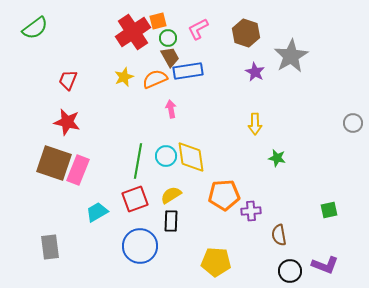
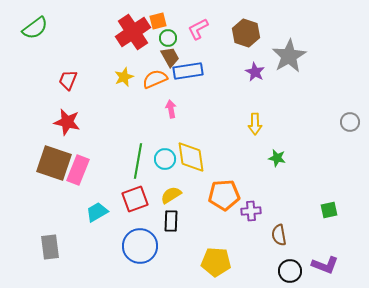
gray star: moved 2 px left
gray circle: moved 3 px left, 1 px up
cyan circle: moved 1 px left, 3 px down
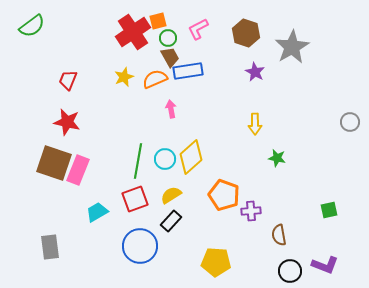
green semicircle: moved 3 px left, 2 px up
gray star: moved 3 px right, 9 px up
yellow diamond: rotated 56 degrees clockwise
orange pentagon: rotated 24 degrees clockwise
black rectangle: rotated 40 degrees clockwise
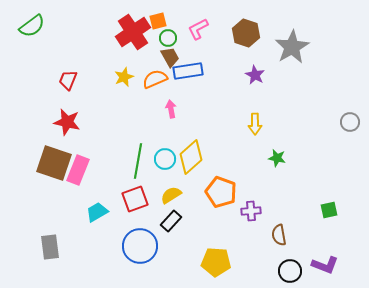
purple star: moved 3 px down
orange pentagon: moved 3 px left, 3 px up
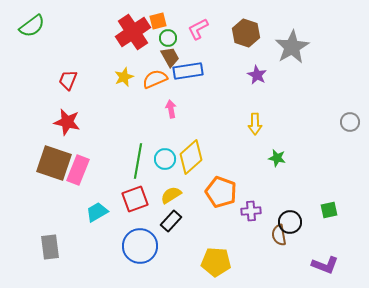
purple star: moved 2 px right
black circle: moved 49 px up
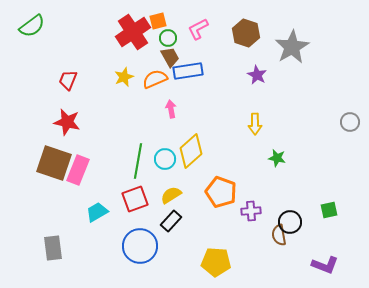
yellow diamond: moved 6 px up
gray rectangle: moved 3 px right, 1 px down
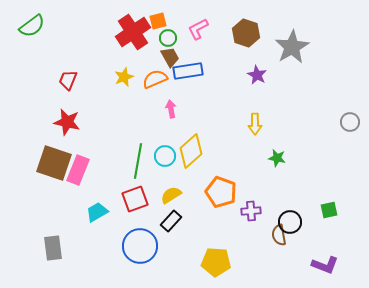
cyan circle: moved 3 px up
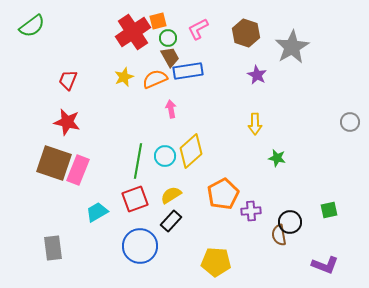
orange pentagon: moved 2 px right, 2 px down; rotated 24 degrees clockwise
